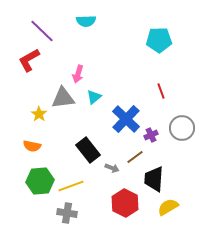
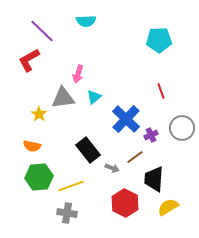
green hexagon: moved 1 px left, 4 px up
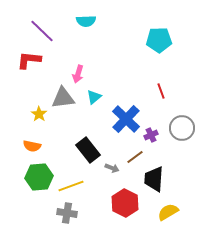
red L-shape: rotated 35 degrees clockwise
yellow semicircle: moved 5 px down
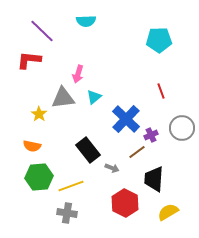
brown line: moved 2 px right, 5 px up
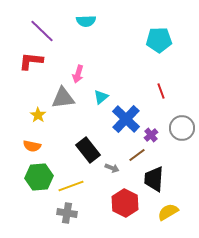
red L-shape: moved 2 px right, 1 px down
cyan triangle: moved 7 px right
yellow star: moved 1 px left, 1 px down
purple cross: rotated 16 degrees counterclockwise
brown line: moved 3 px down
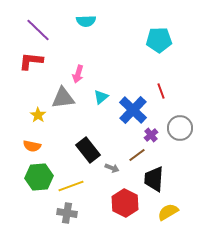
purple line: moved 4 px left, 1 px up
blue cross: moved 7 px right, 9 px up
gray circle: moved 2 px left
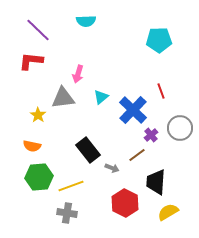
black trapezoid: moved 2 px right, 3 px down
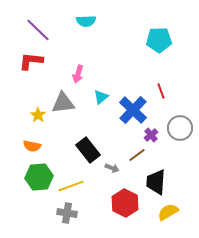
gray triangle: moved 5 px down
